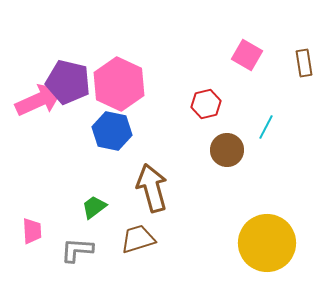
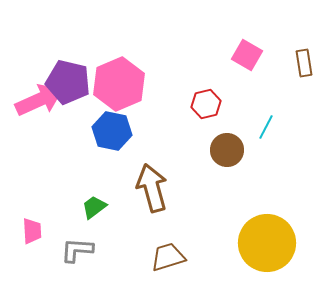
pink hexagon: rotated 12 degrees clockwise
brown trapezoid: moved 30 px right, 18 px down
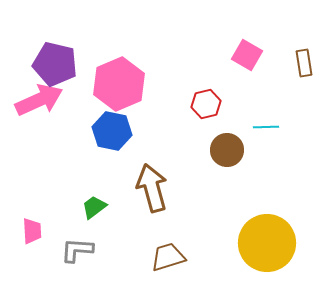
purple pentagon: moved 13 px left, 18 px up
cyan line: rotated 60 degrees clockwise
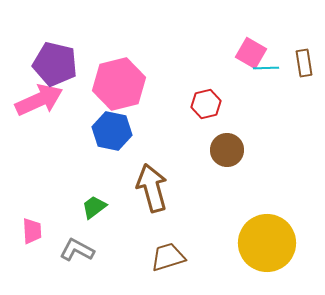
pink square: moved 4 px right, 2 px up
pink hexagon: rotated 9 degrees clockwise
cyan line: moved 59 px up
gray L-shape: rotated 24 degrees clockwise
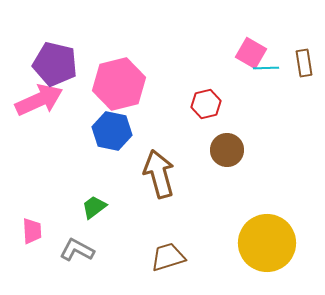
brown arrow: moved 7 px right, 14 px up
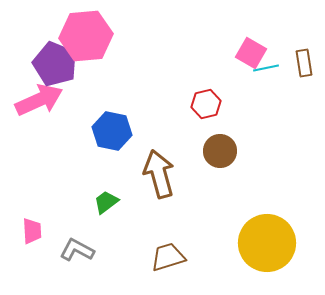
purple pentagon: rotated 9 degrees clockwise
cyan line: rotated 10 degrees counterclockwise
pink hexagon: moved 33 px left, 48 px up; rotated 9 degrees clockwise
brown circle: moved 7 px left, 1 px down
green trapezoid: moved 12 px right, 5 px up
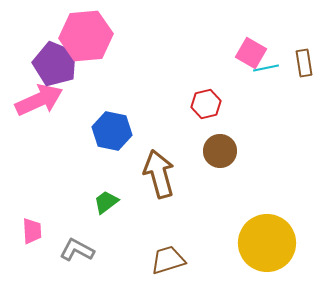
brown trapezoid: moved 3 px down
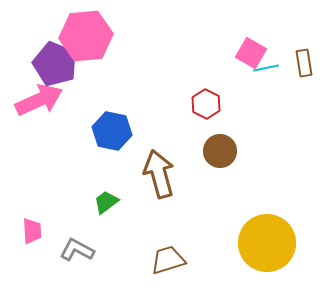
red hexagon: rotated 20 degrees counterclockwise
